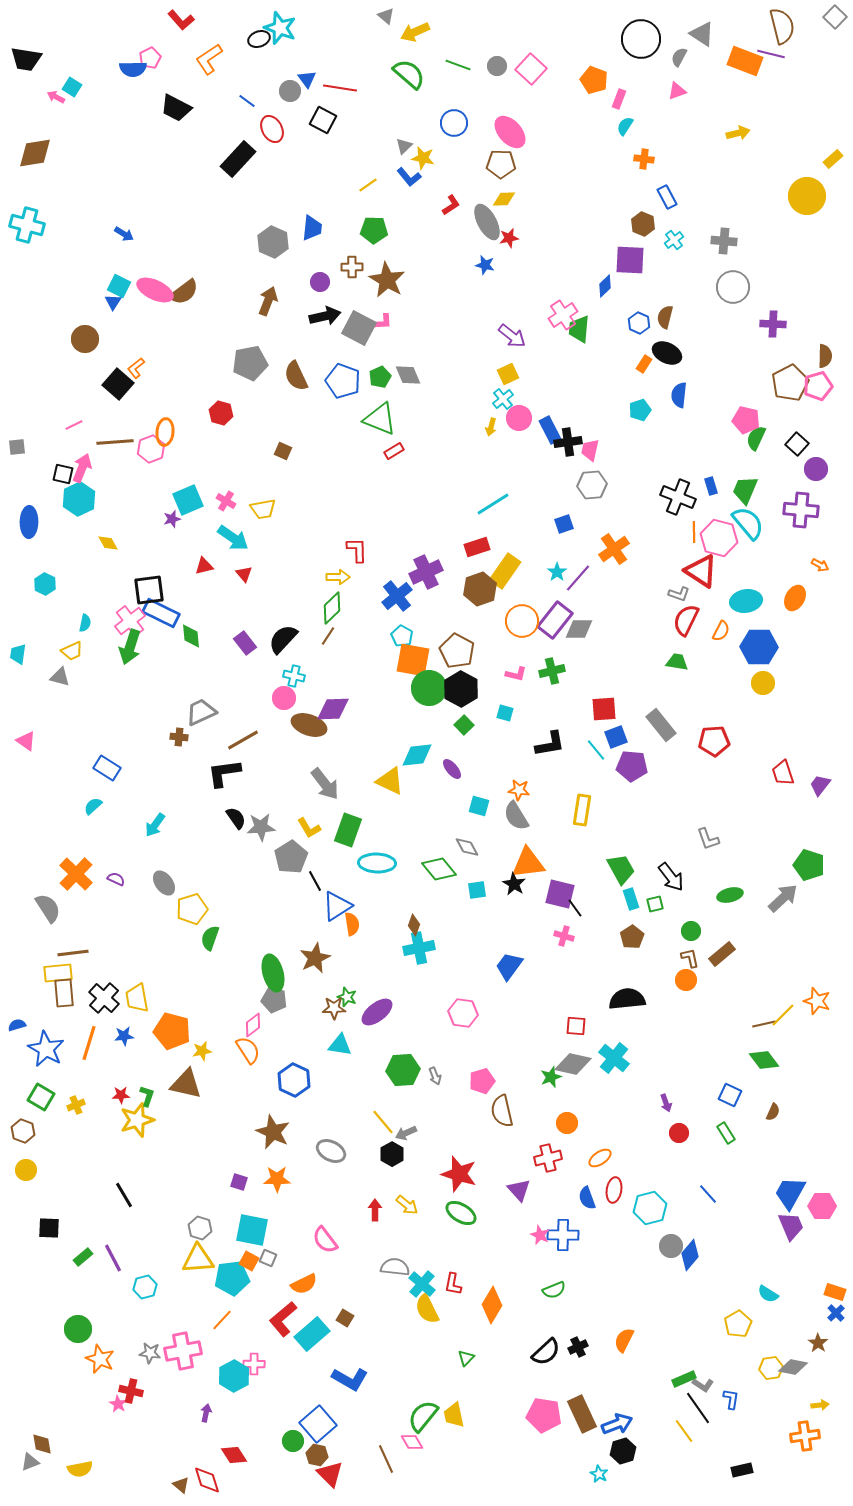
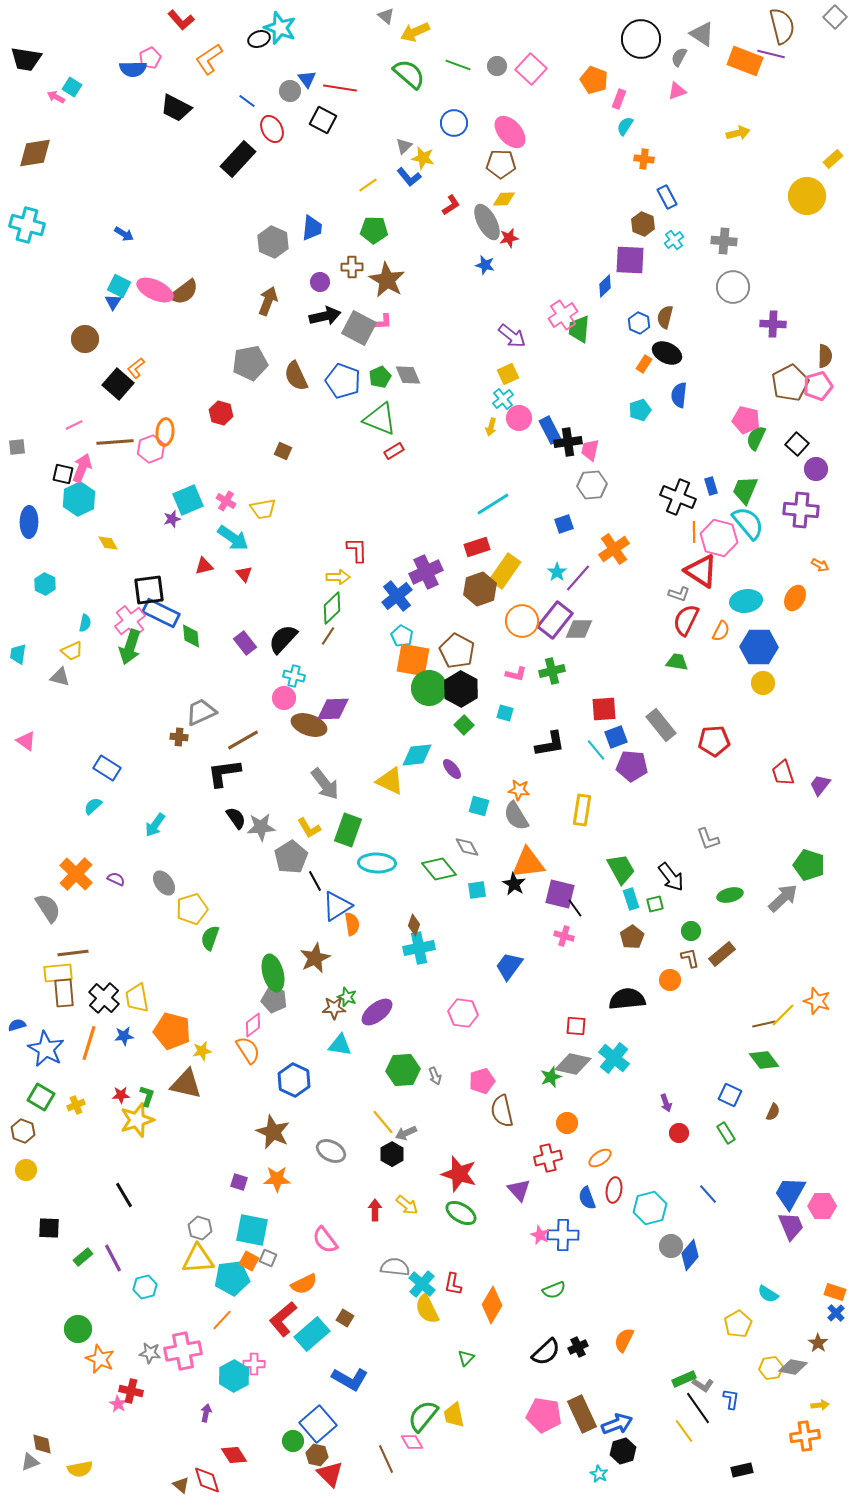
orange circle at (686, 980): moved 16 px left
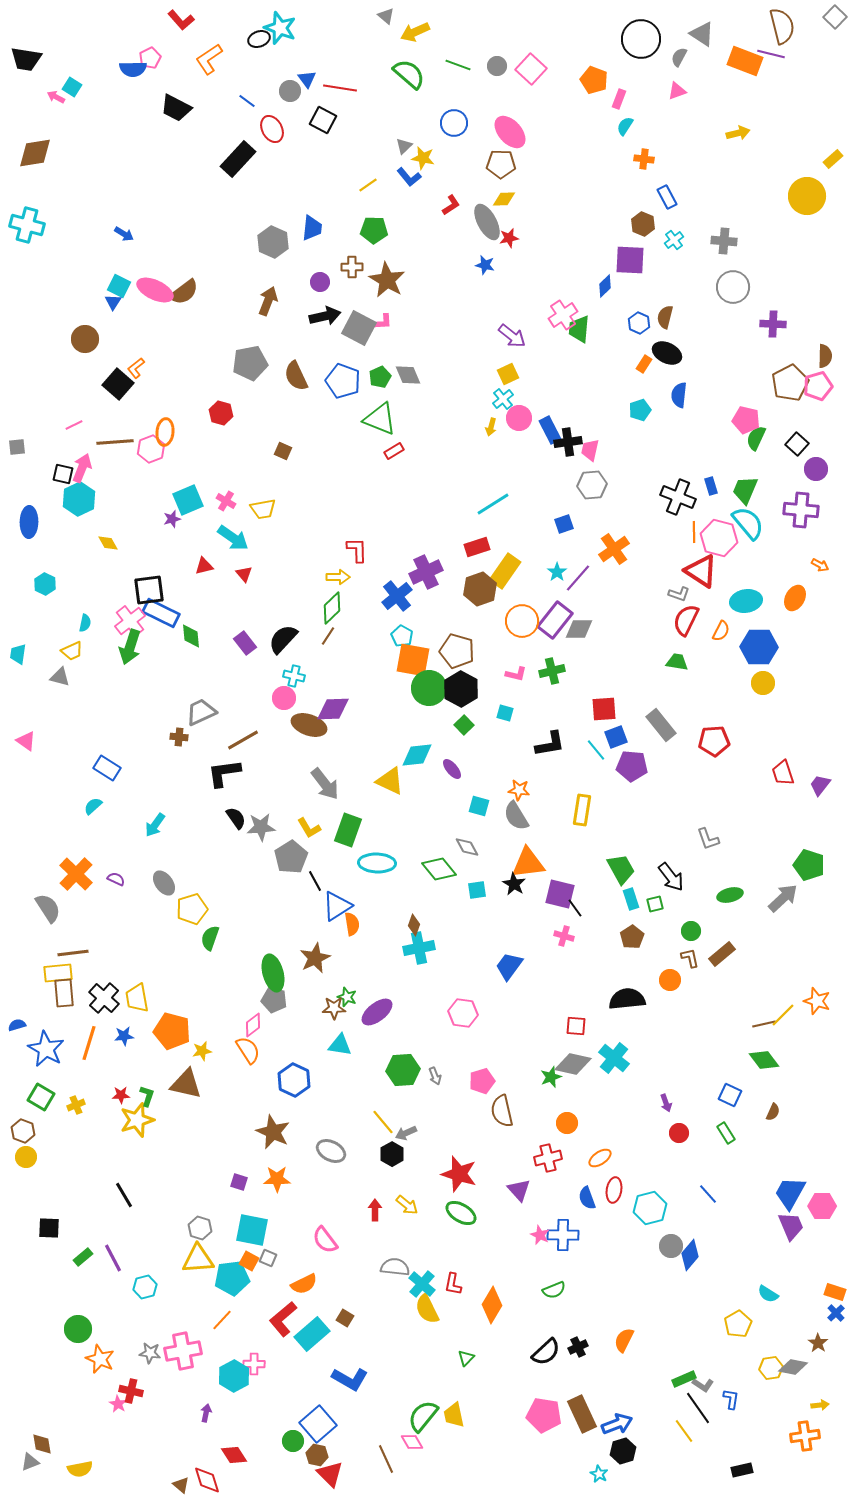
brown pentagon at (457, 651): rotated 12 degrees counterclockwise
yellow circle at (26, 1170): moved 13 px up
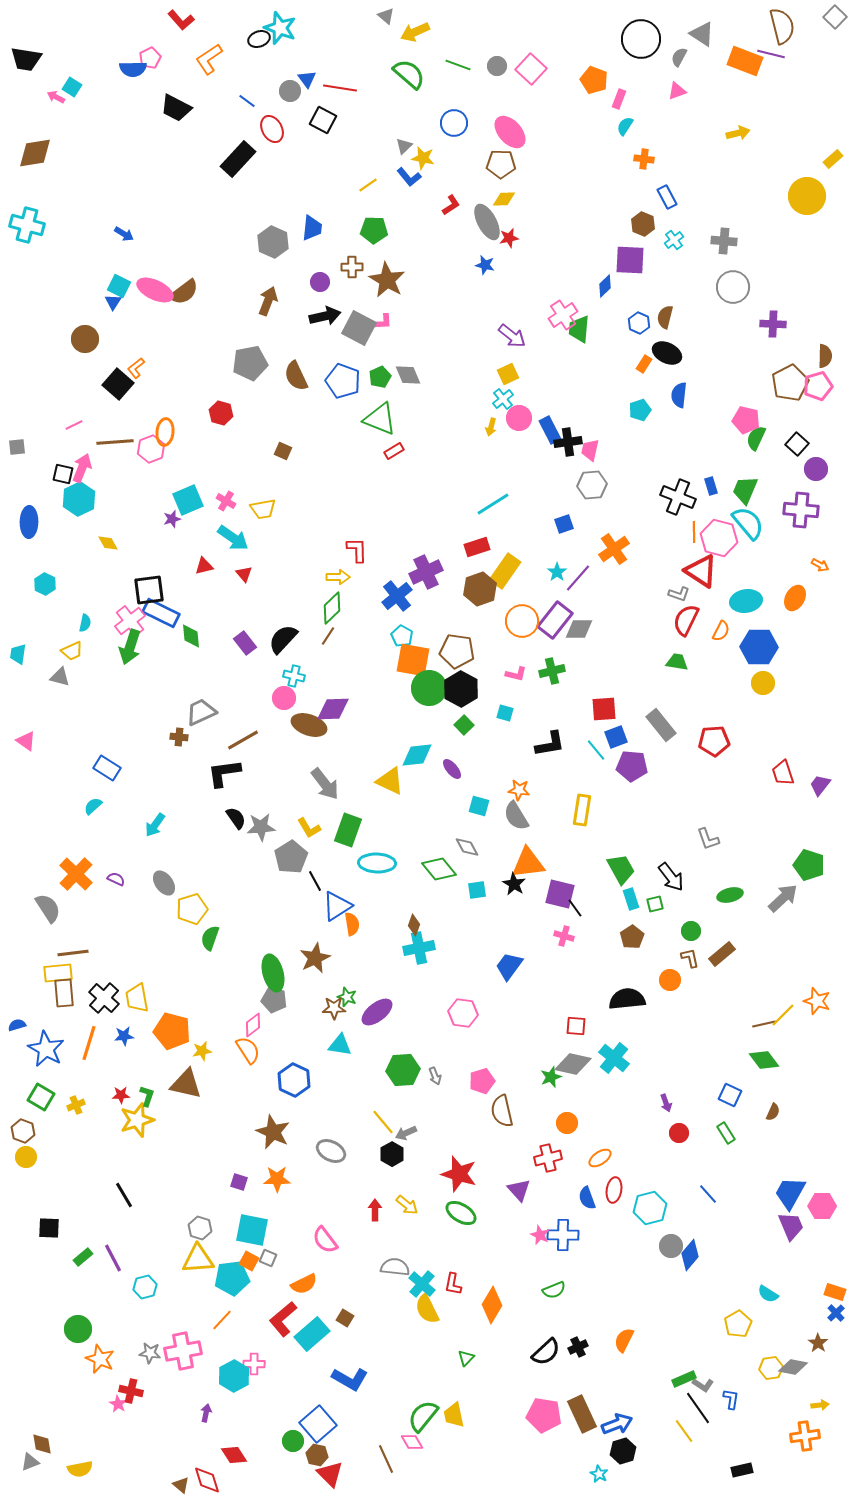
brown pentagon at (457, 651): rotated 8 degrees counterclockwise
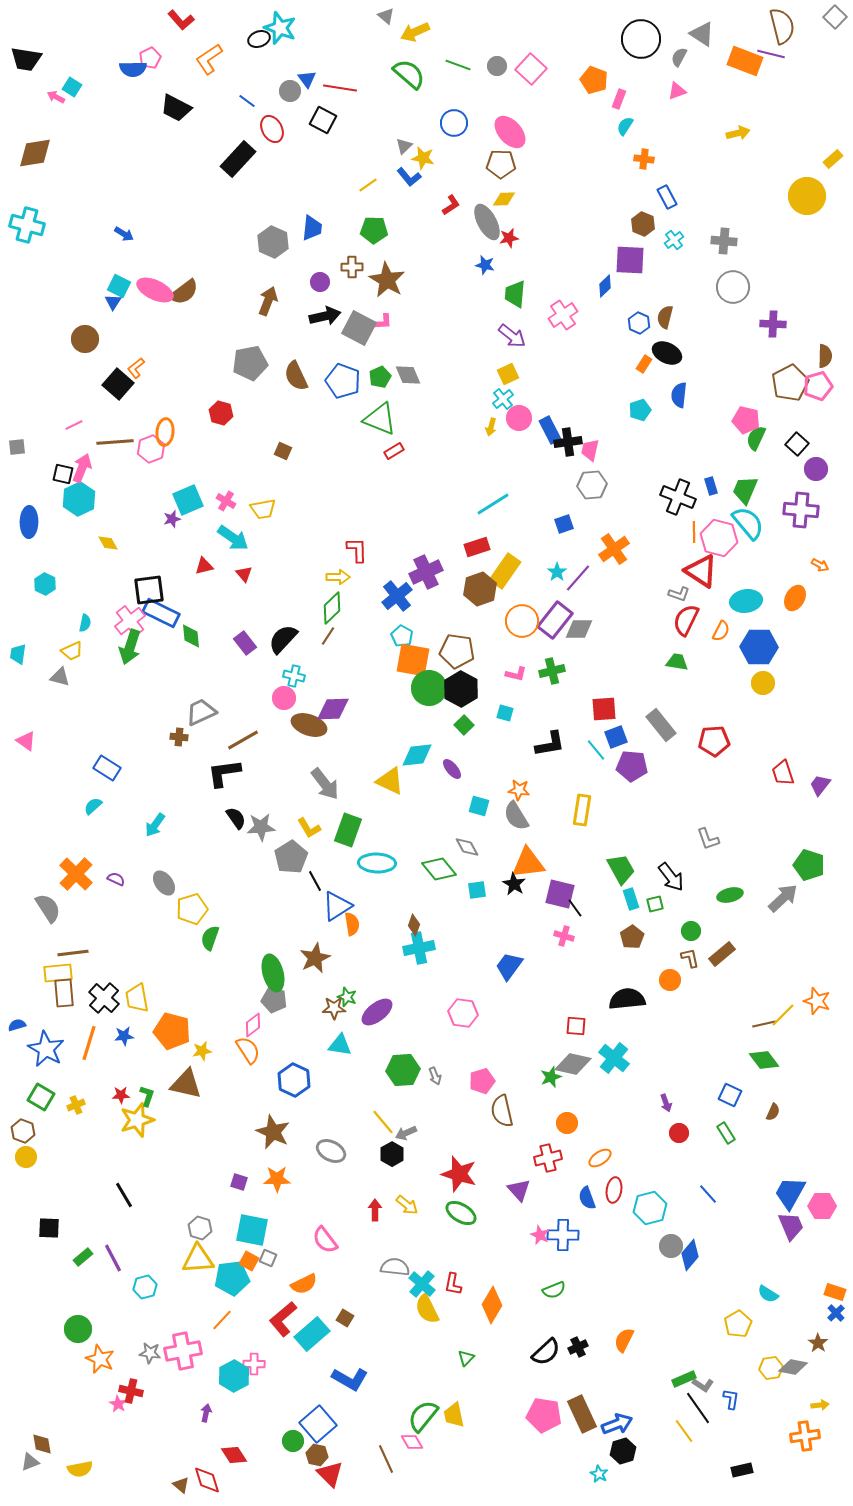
green trapezoid at (579, 329): moved 64 px left, 35 px up
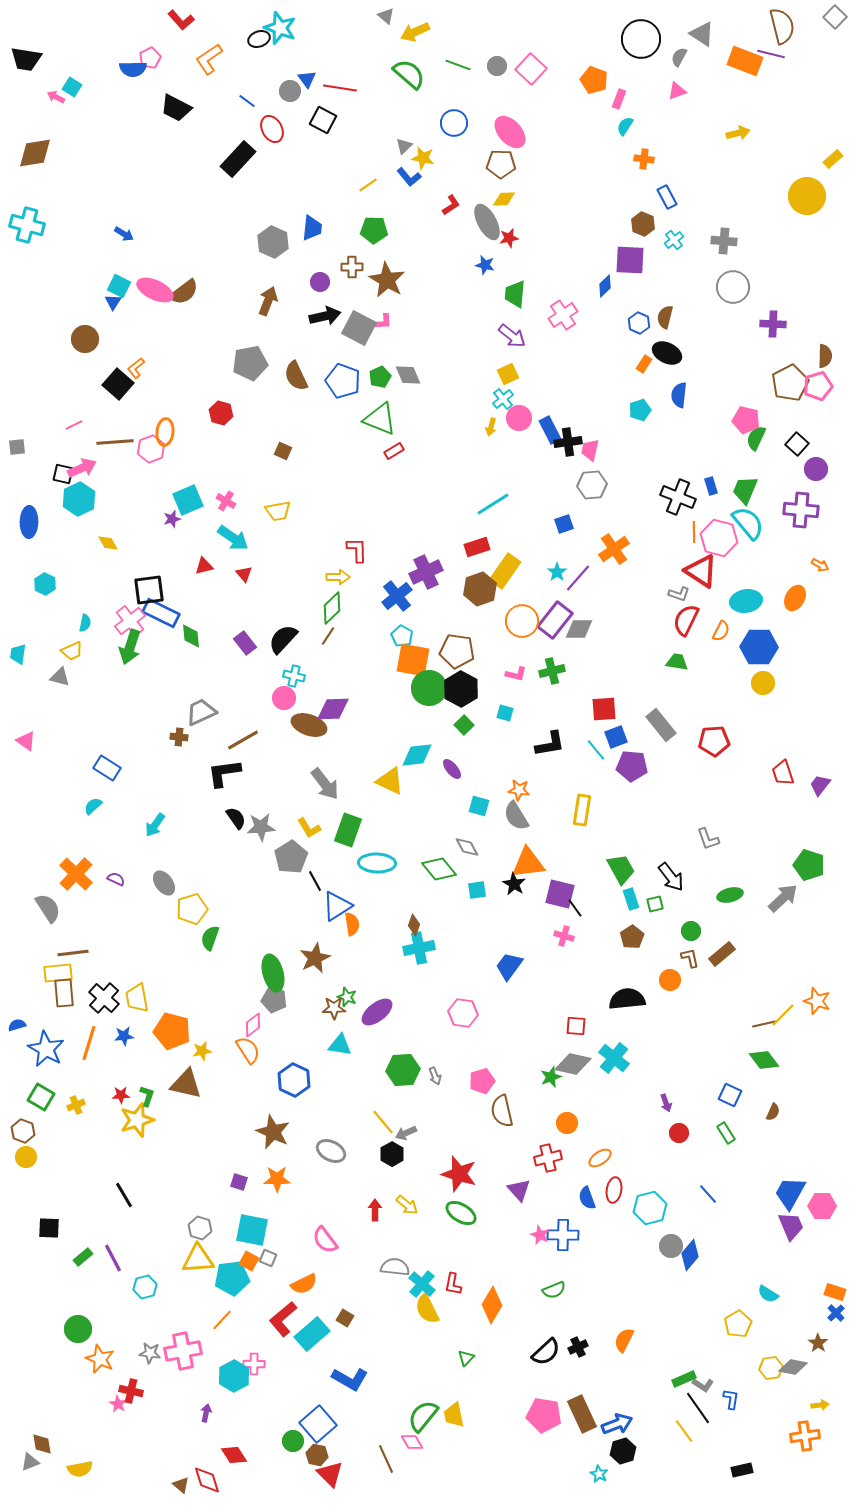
pink arrow at (82, 468): rotated 44 degrees clockwise
yellow trapezoid at (263, 509): moved 15 px right, 2 px down
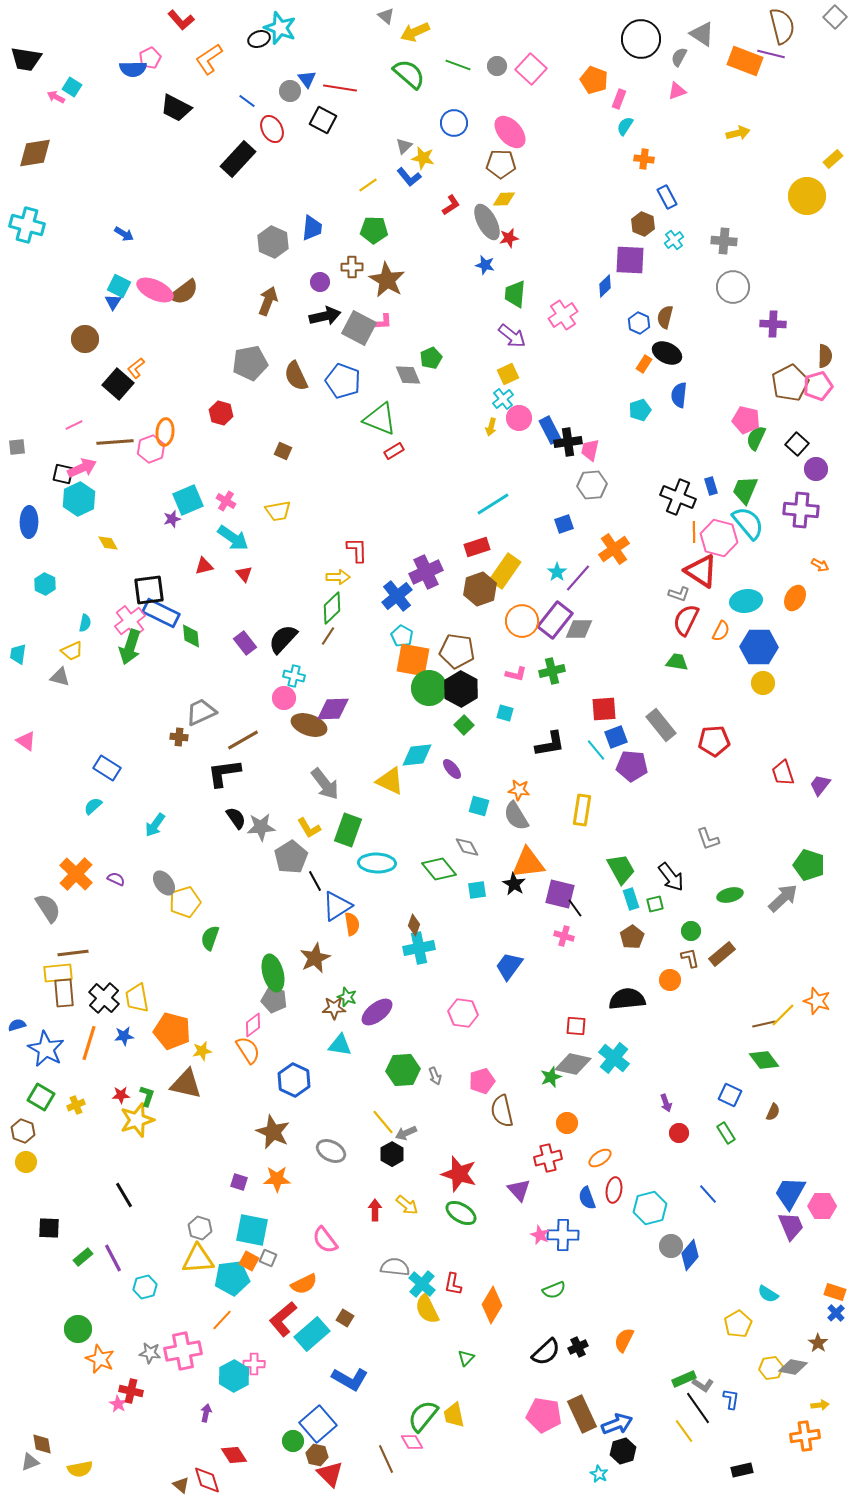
green pentagon at (380, 377): moved 51 px right, 19 px up
yellow pentagon at (192, 909): moved 7 px left, 7 px up
yellow circle at (26, 1157): moved 5 px down
